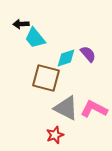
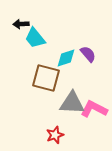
gray triangle: moved 6 px right, 5 px up; rotated 24 degrees counterclockwise
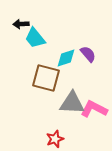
red star: moved 4 px down
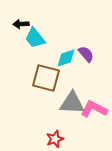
purple semicircle: moved 2 px left
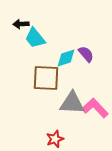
brown square: rotated 12 degrees counterclockwise
pink L-shape: moved 1 px right, 1 px up; rotated 20 degrees clockwise
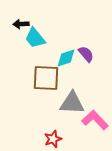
pink L-shape: moved 12 px down
red star: moved 2 px left
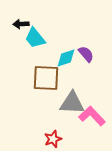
pink L-shape: moved 3 px left, 4 px up
